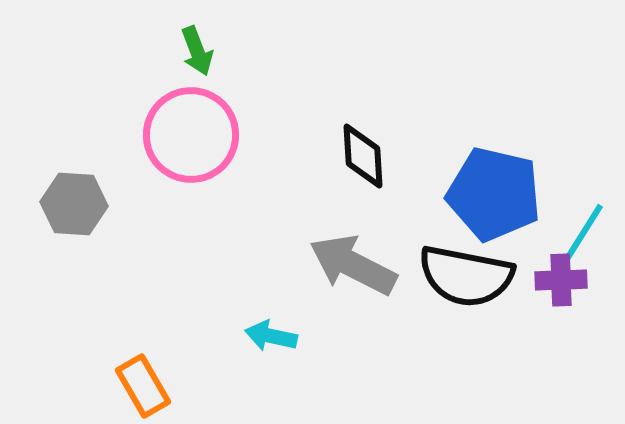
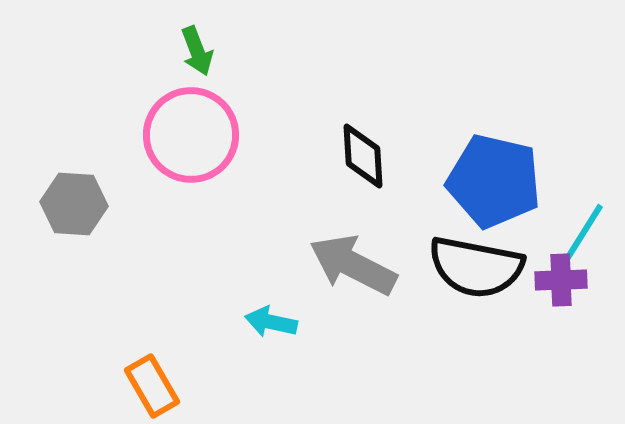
blue pentagon: moved 13 px up
black semicircle: moved 10 px right, 9 px up
cyan arrow: moved 14 px up
orange rectangle: moved 9 px right
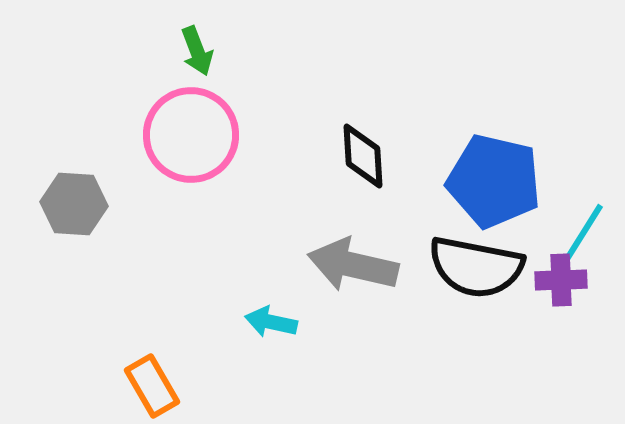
gray arrow: rotated 14 degrees counterclockwise
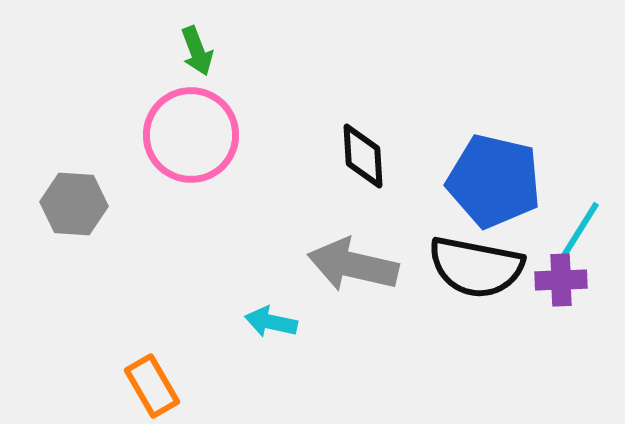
cyan line: moved 4 px left, 2 px up
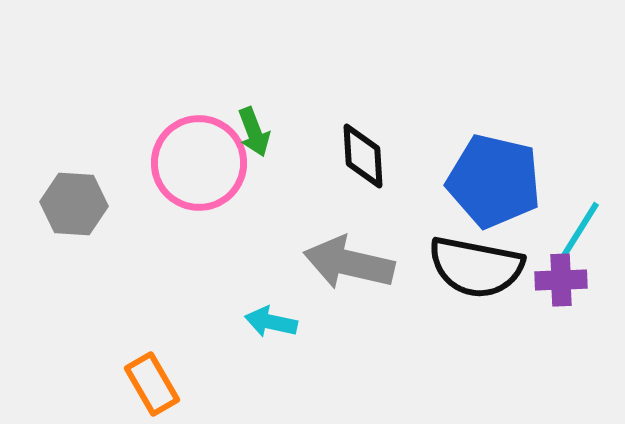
green arrow: moved 57 px right, 81 px down
pink circle: moved 8 px right, 28 px down
gray arrow: moved 4 px left, 2 px up
orange rectangle: moved 2 px up
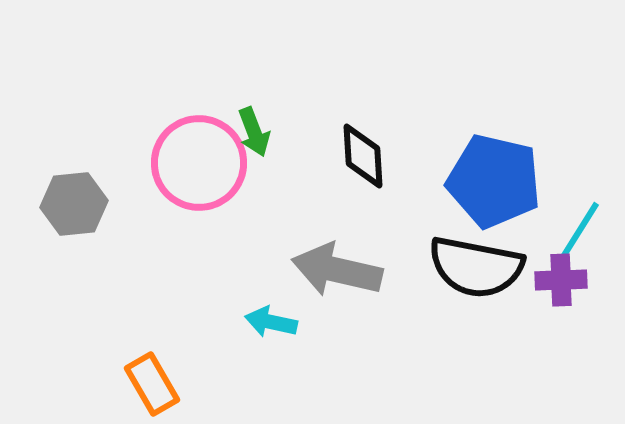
gray hexagon: rotated 10 degrees counterclockwise
gray arrow: moved 12 px left, 7 px down
